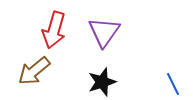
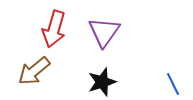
red arrow: moved 1 px up
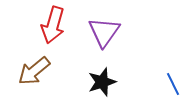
red arrow: moved 1 px left, 4 px up
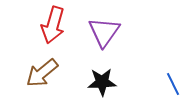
brown arrow: moved 8 px right, 2 px down
black star: rotated 16 degrees clockwise
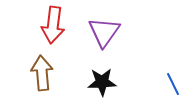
red arrow: rotated 9 degrees counterclockwise
brown arrow: rotated 124 degrees clockwise
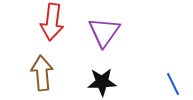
red arrow: moved 1 px left, 3 px up
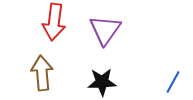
red arrow: moved 2 px right
purple triangle: moved 1 px right, 2 px up
blue line: moved 2 px up; rotated 55 degrees clockwise
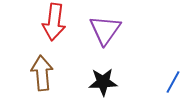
black star: moved 1 px right
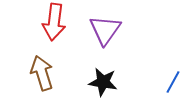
brown arrow: rotated 12 degrees counterclockwise
black star: rotated 12 degrees clockwise
